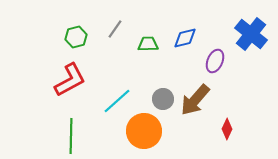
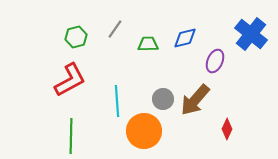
cyan line: rotated 52 degrees counterclockwise
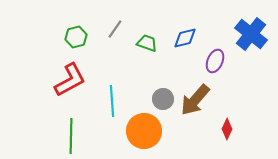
green trapezoid: moved 1 px left, 1 px up; rotated 20 degrees clockwise
cyan line: moved 5 px left
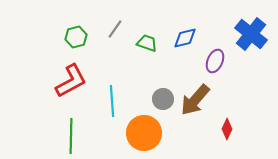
red L-shape: moved 1 px right, 1 px down
orange circle: moved 2 px down
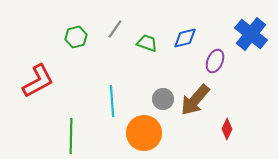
red L-shape: moved 33 px left
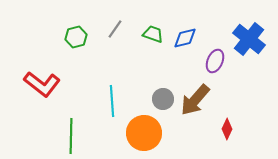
blue cross: moved 2 px left, 5 px down
green trapezoid: moved 6 px right, 9 px up
red L-shape: moved 4 px right, 3 px down; rotated 66 degrees clockwise
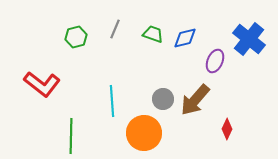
gray line: rotated 12 degrees counterclockwise
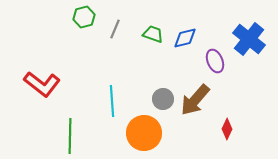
green hexagon: moved 8 px right, 20 px up
purple ellipse: rotated 45 degrees counterclockwise
green line: moved 1 px left
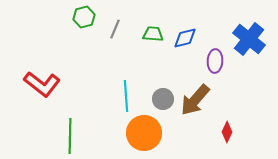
green trapezoid: rotated 15 degrees counterclockwise
purple ellipse: rotated 25 degrees clockwise
cyan line: moved 14 px right, 5 px up
red diamond: moved 3 px down
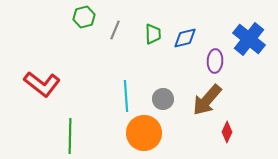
gray line: moved 1 px down
green trapezoid: rotated 85 degrees clockwise
brown arrow: moved 12 px right
